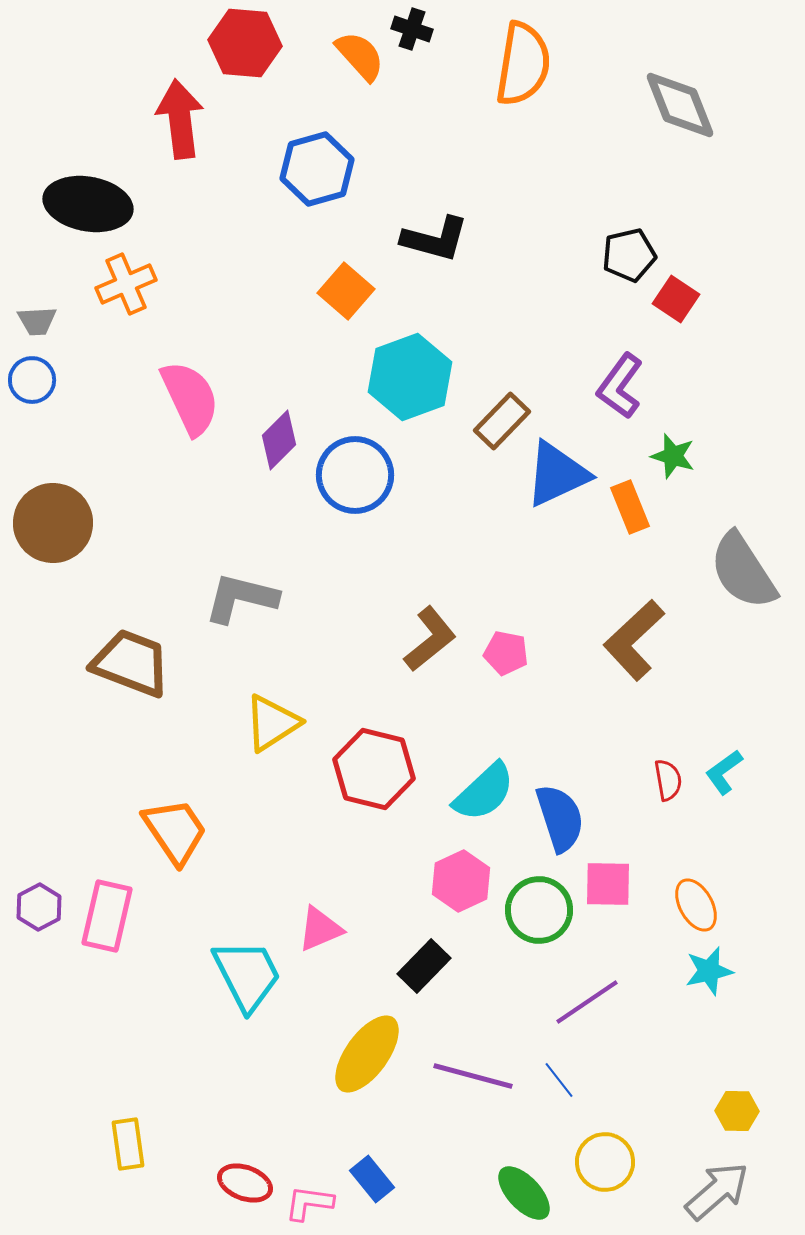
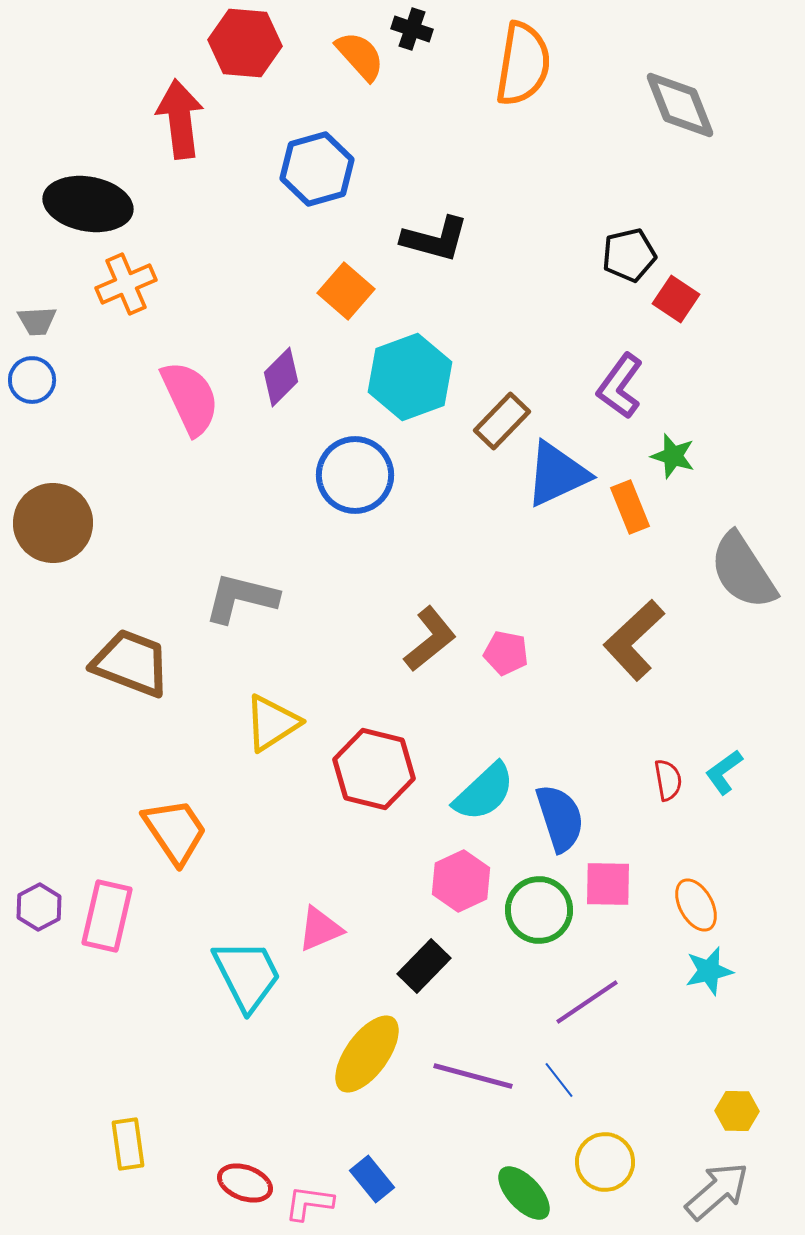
purple diamond at (279, 440): moved 2 px right, 63 px up
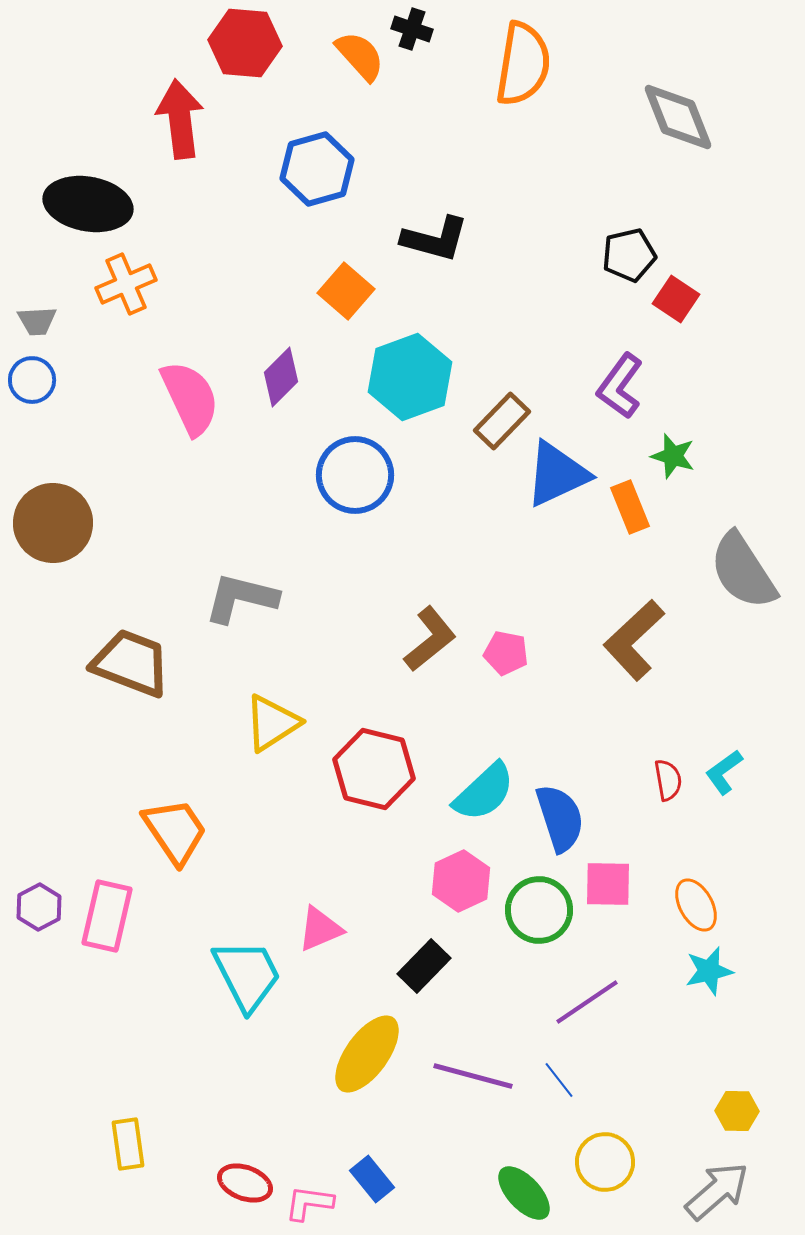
gray diamond at (680, 105): moved 2 px left, 12 px down
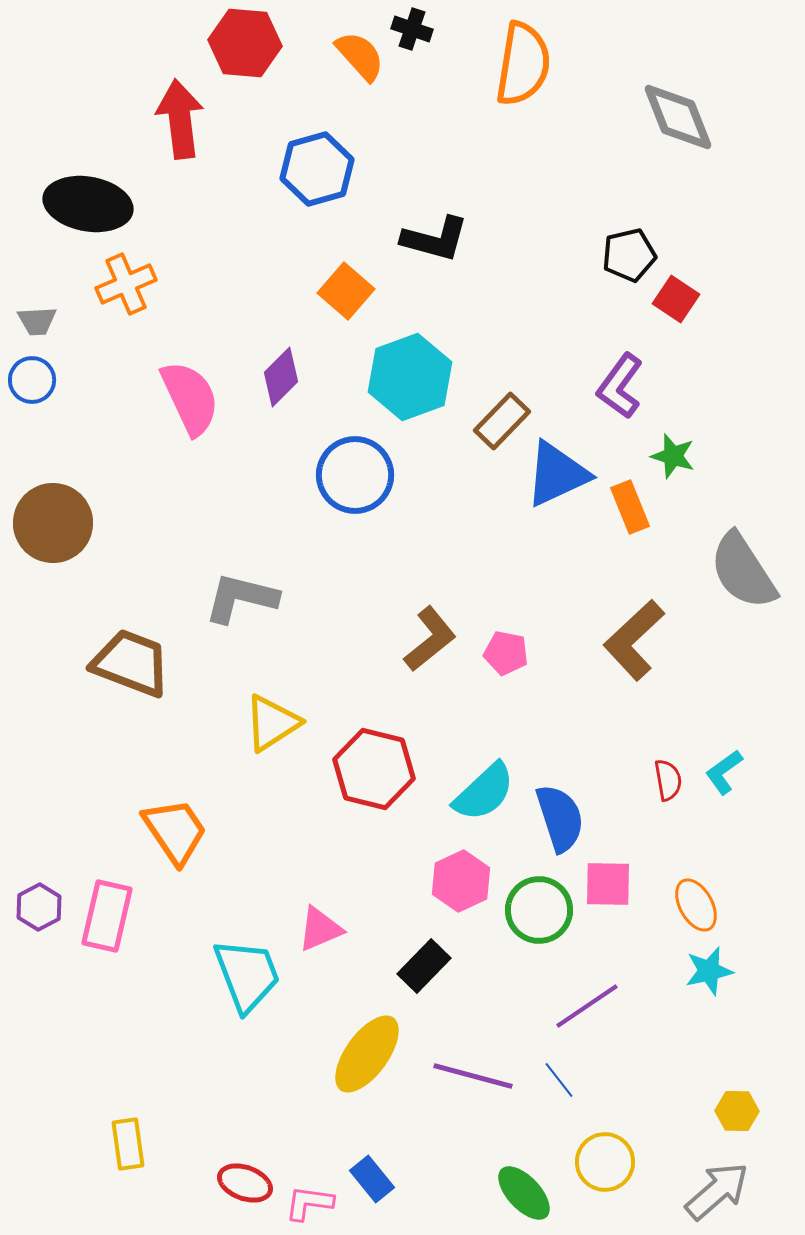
cyan trapezoid at (247, 975): rotated 6 degrees clockwise
purple line at (587, 1002): moved 4 px down
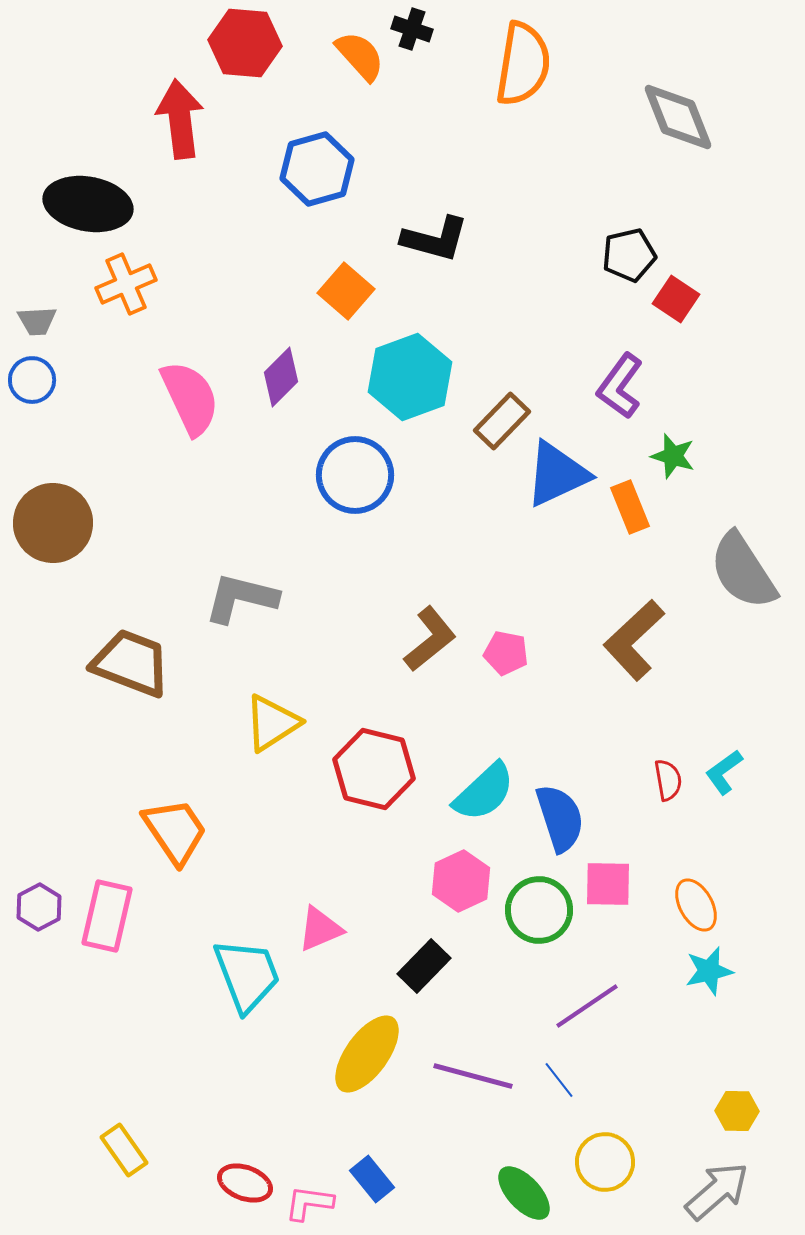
yellow rectangle at (128, 1144): moved 4 px left, 6 px down; rotated 27 degrees counterclockwise
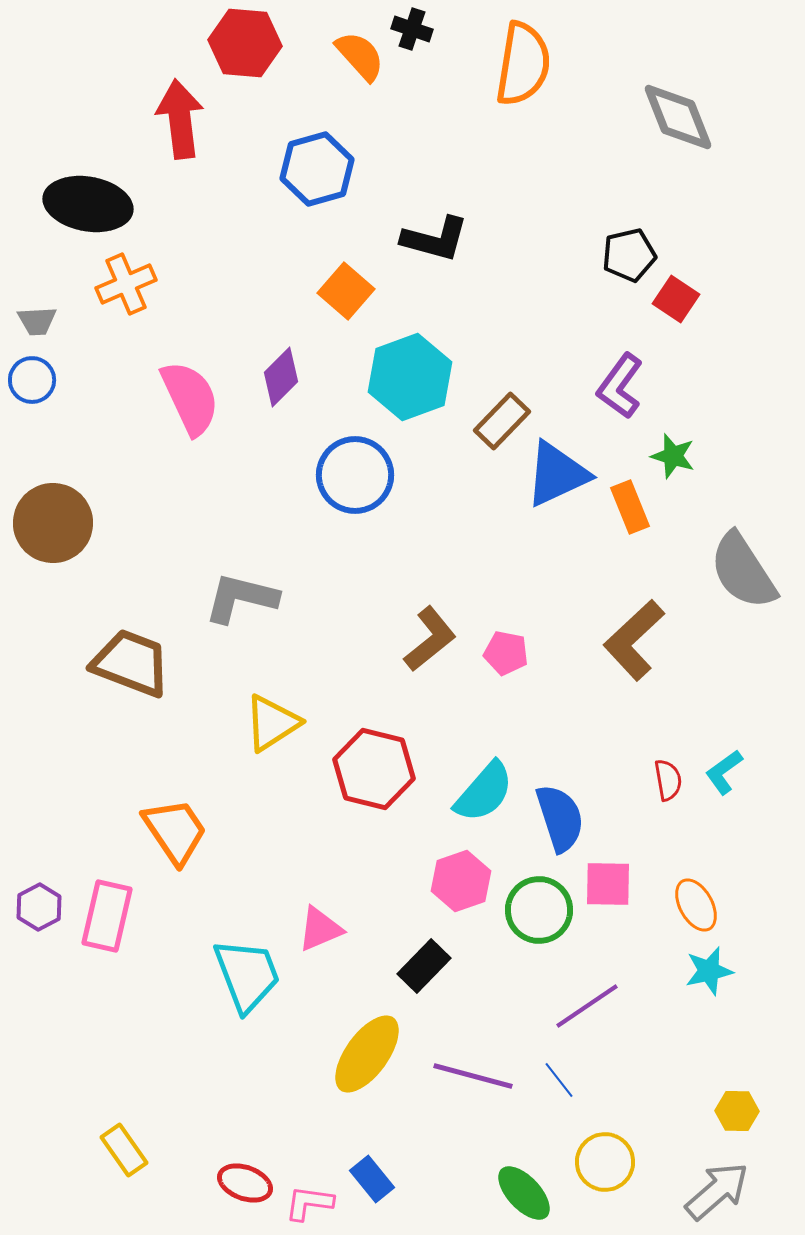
cyan semicircle at (484, 792): rotated 6 degrees counterclockwise
pink hexagon at (461, 881): rotated 6 degrees clockwise
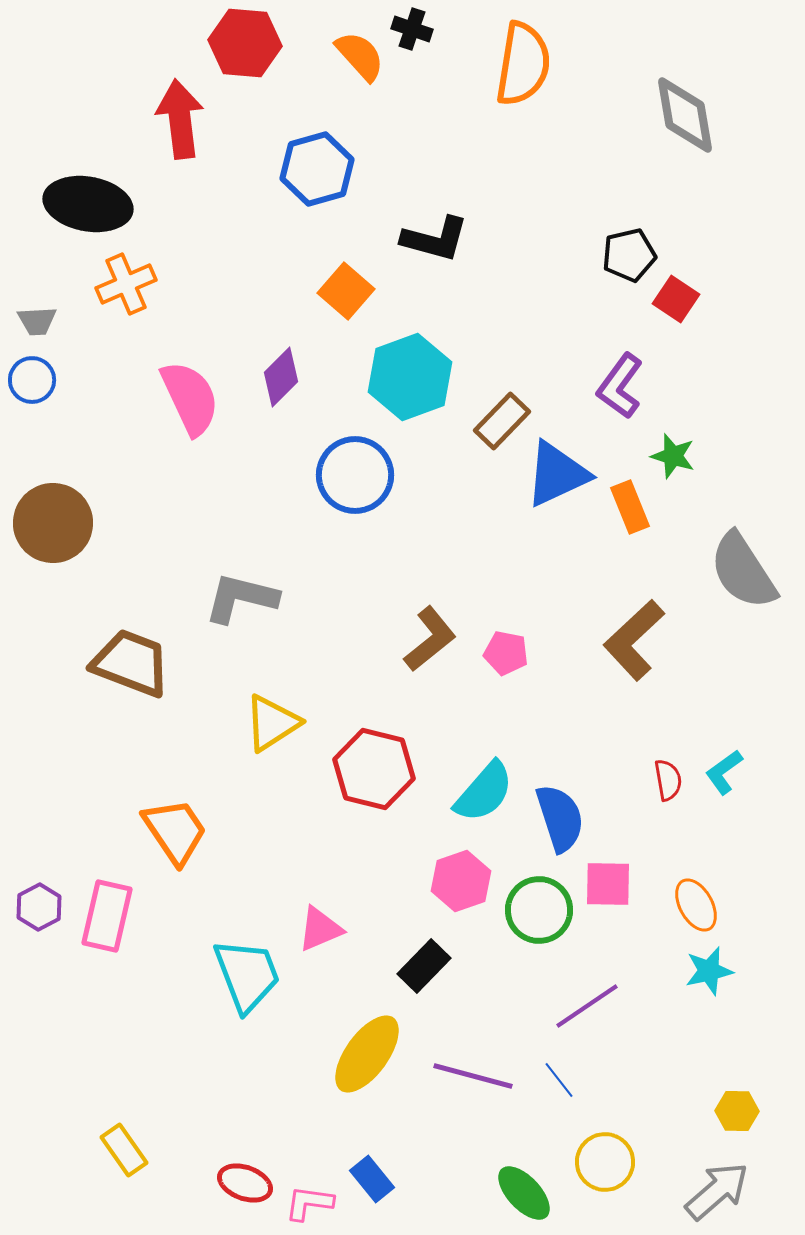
gray diamond at (678, 117): moved 7 px right, 2 px up; rotated 12 degrees clockwise
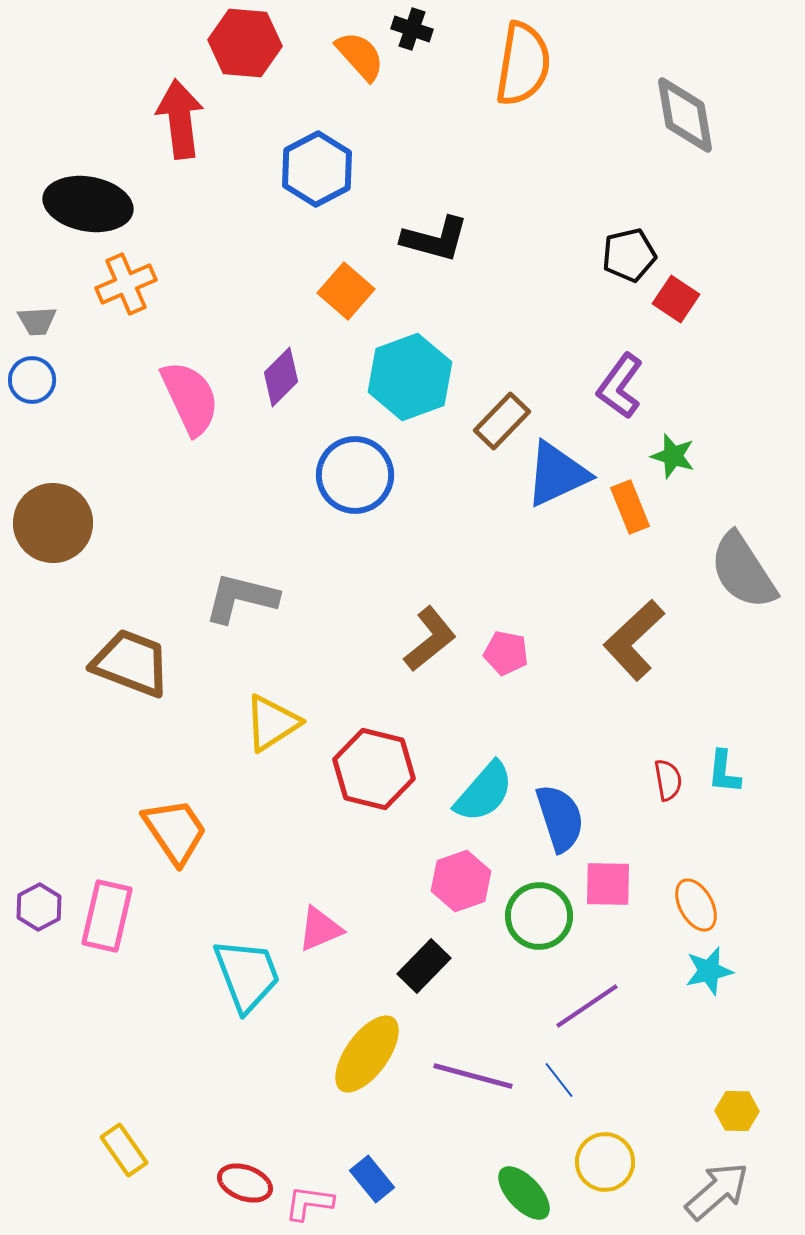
blue hexagon at (317, 169): rotated 12 degrees counterclockwise
cyan L-shape at (724, 772): rotated 48 degrees counterclockwise
green circle at (539, 910): moved 6 px down
